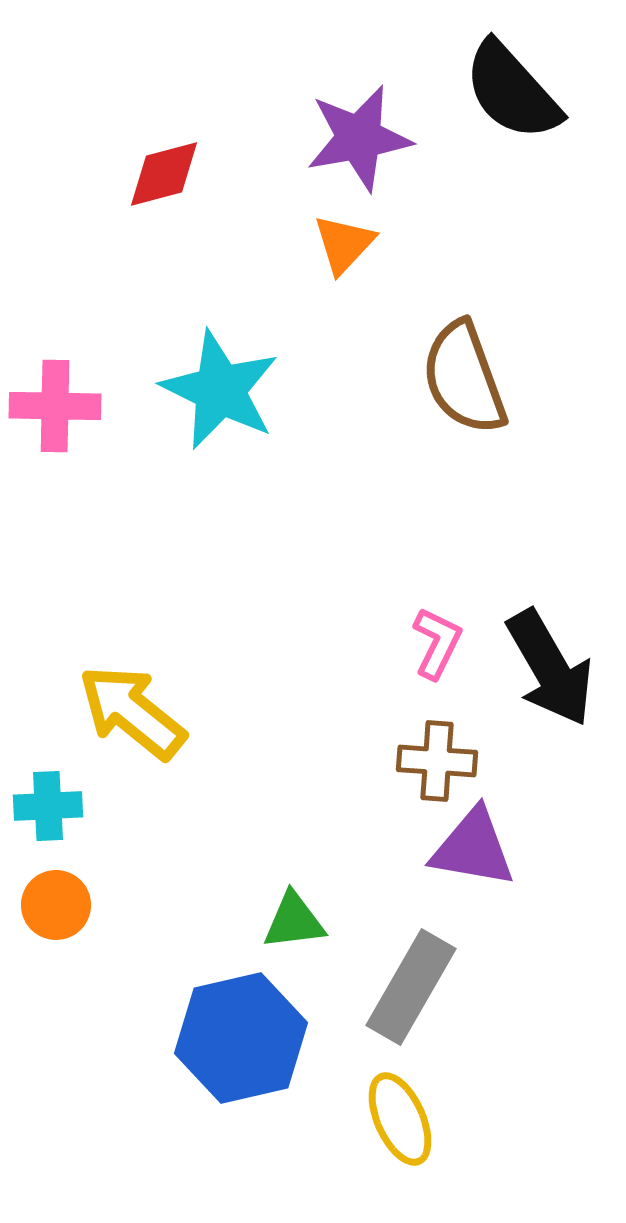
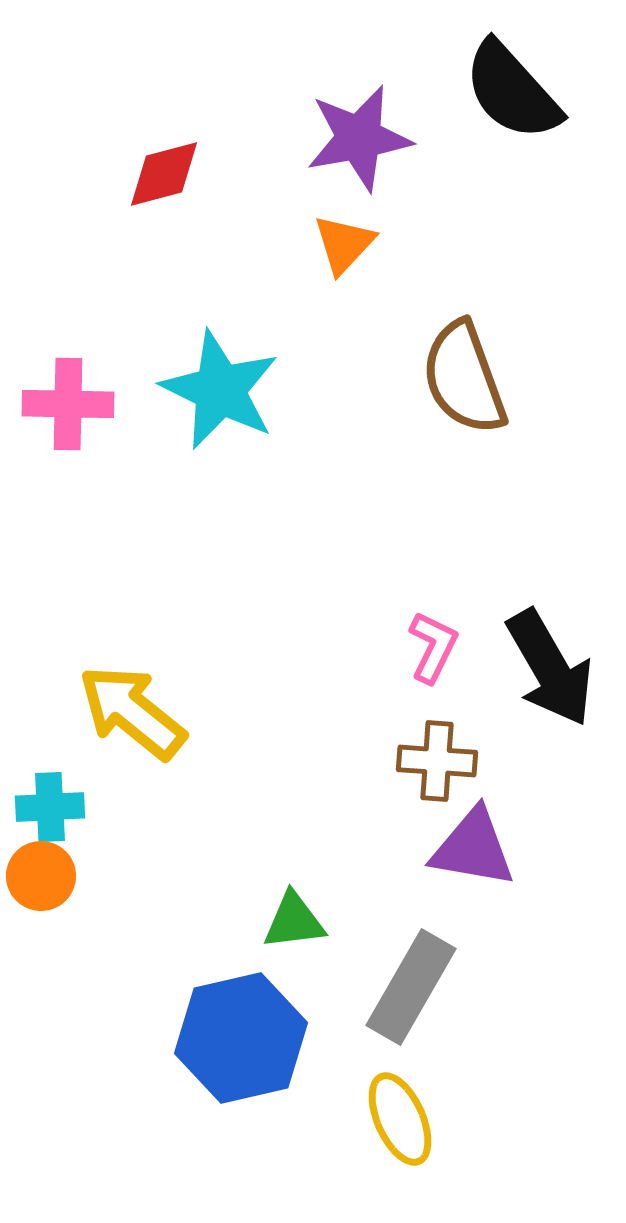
pink cross: moved 13 px right, 2 px up
pink L-shape: moved 4 px left, 4 px down
cyan cross: moved 2 px right, 1 px down
orange circle: moved 15 px left, 29 px up
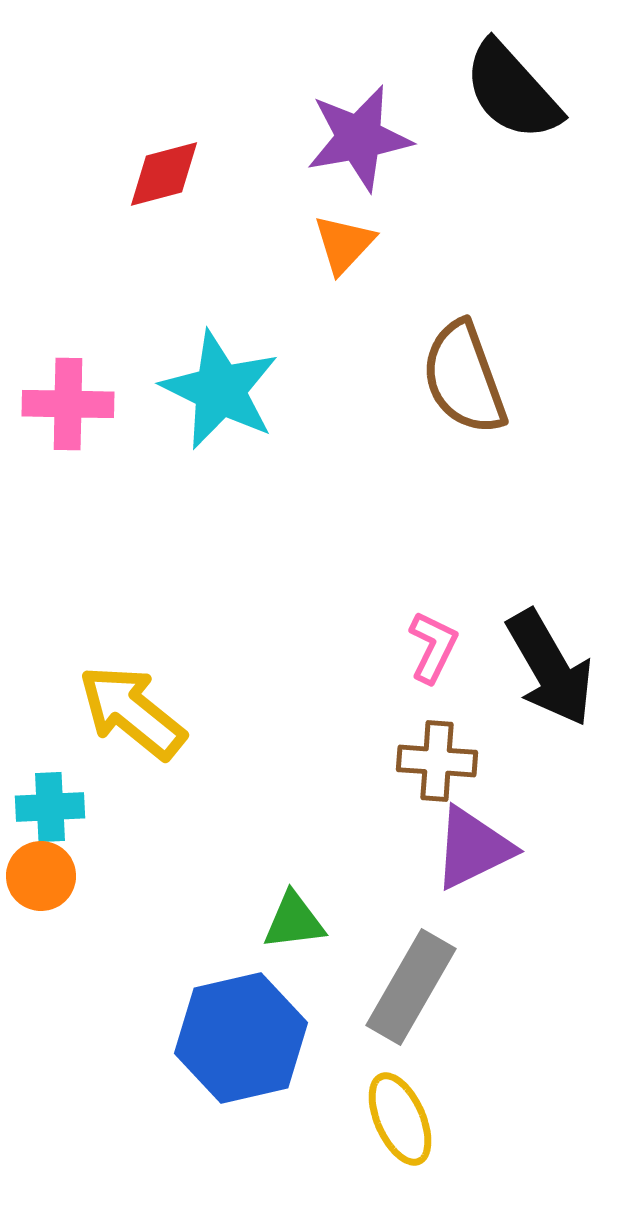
purple triangle: rotated 36 degrees counterclockwise
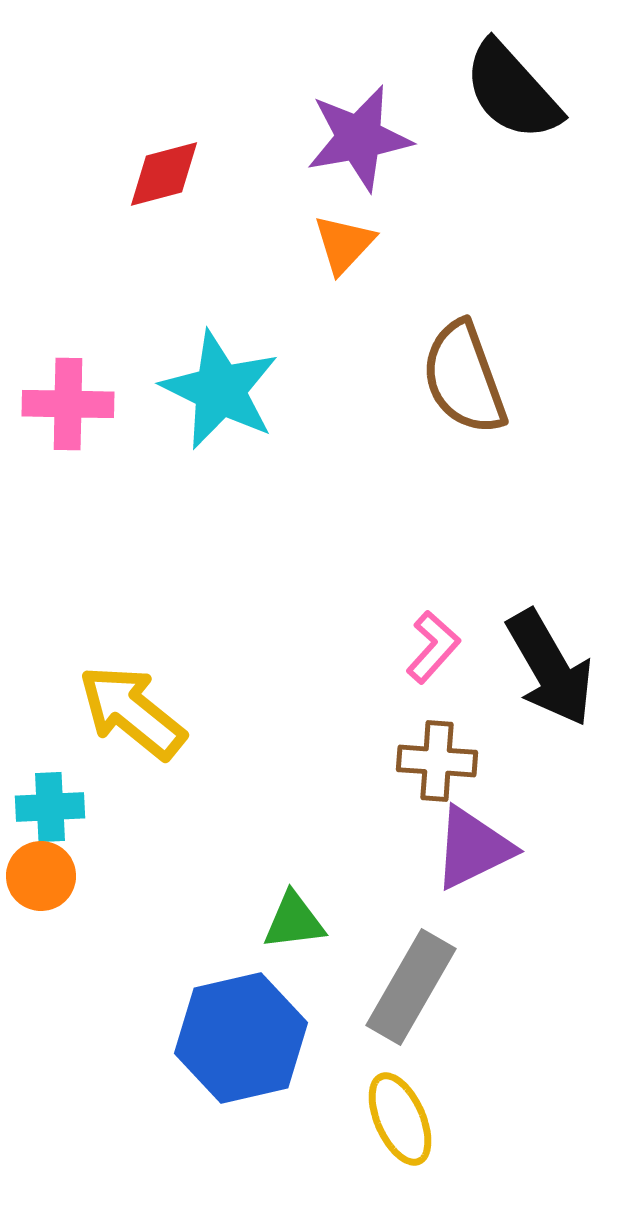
pink L-shape: rotated 16 degrees clockwise
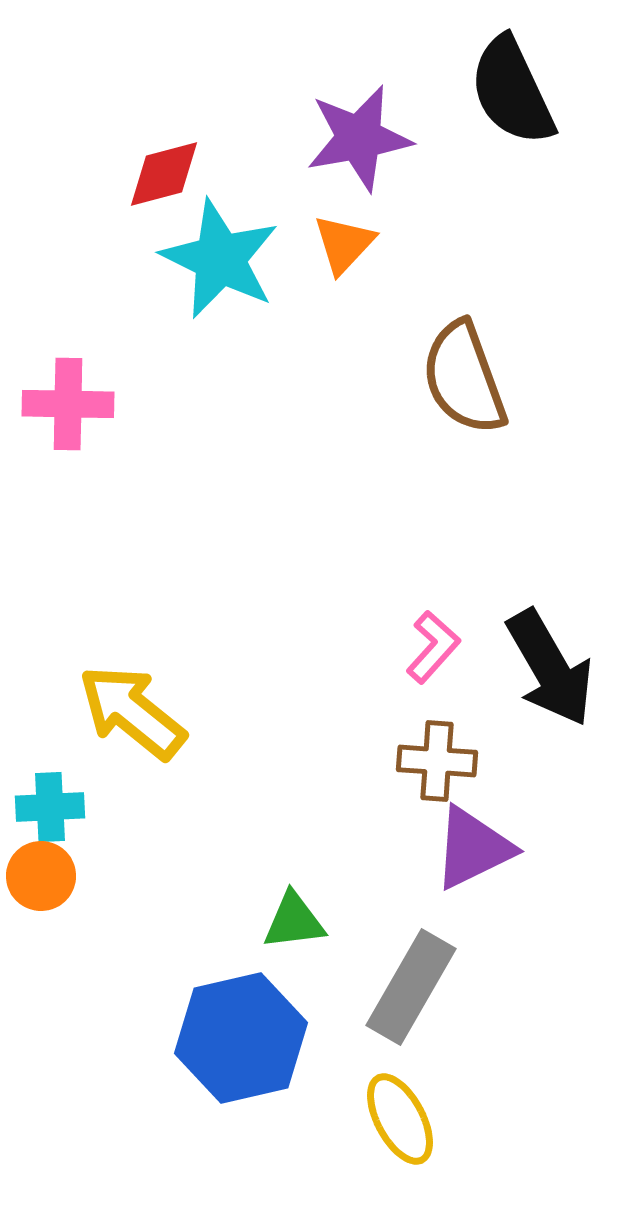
black semicircle: rotated 17 degrees clockwise
cyan star: moved 131 px up
yellow ellipse: rotated 4 degrees counterclockwise
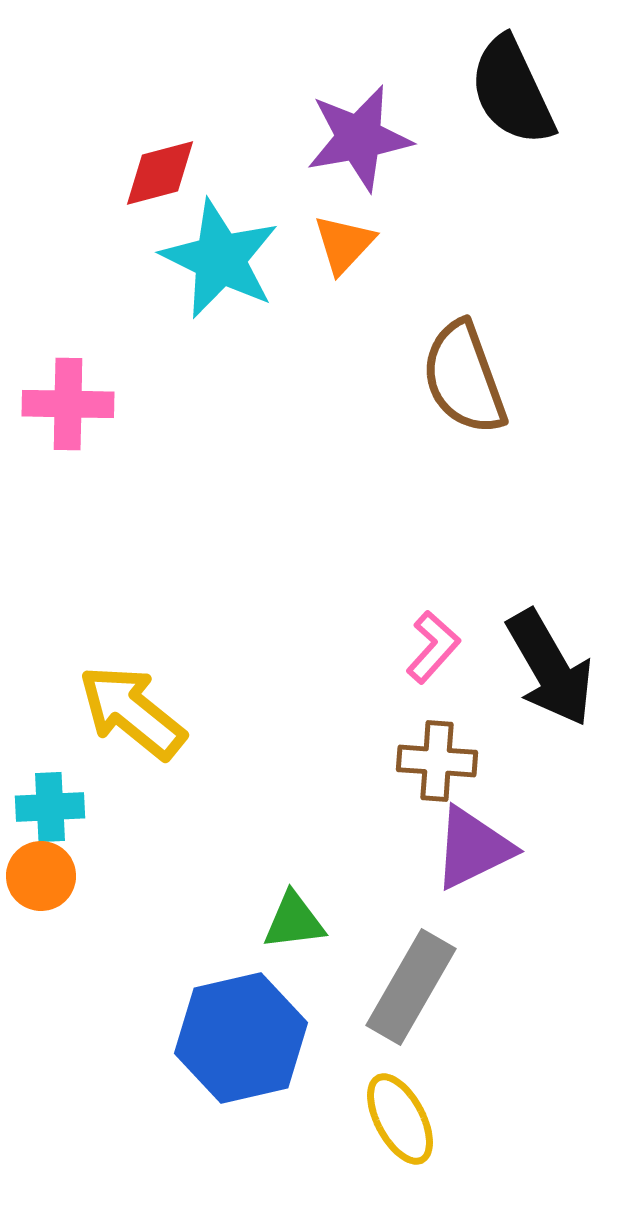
red diamond: moved 4 px left, 1 px up
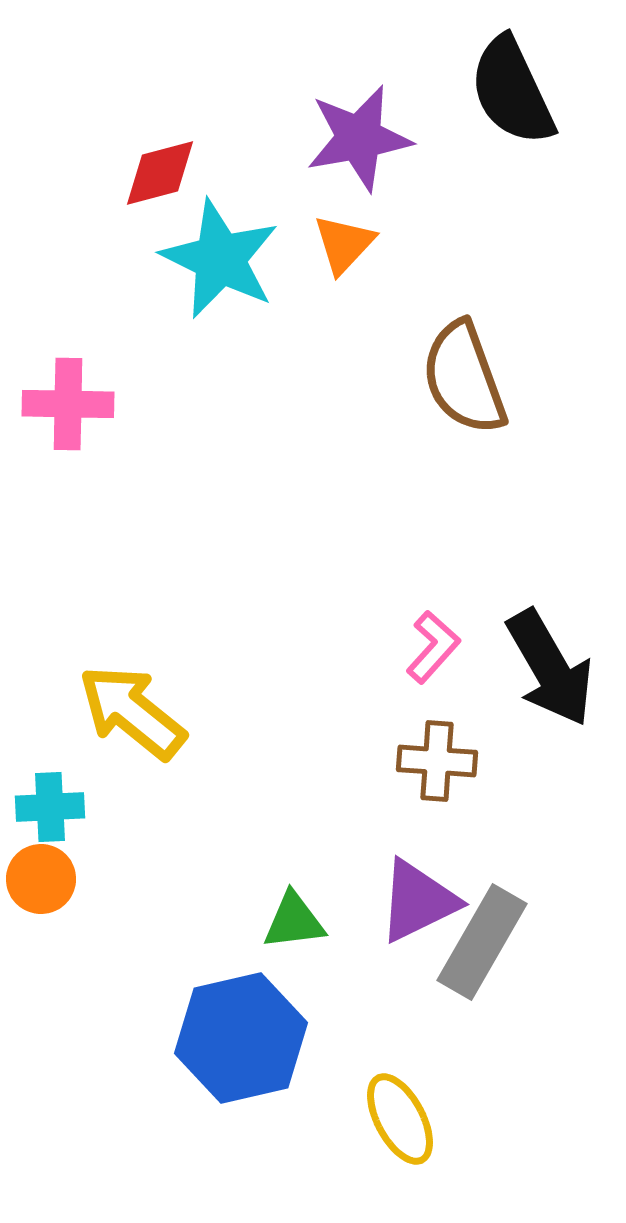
purple triangle: moved 55 px left, 53 px down
orange circle: moved 3 px down
gray rectangle: moved 71 px right, 45 px up
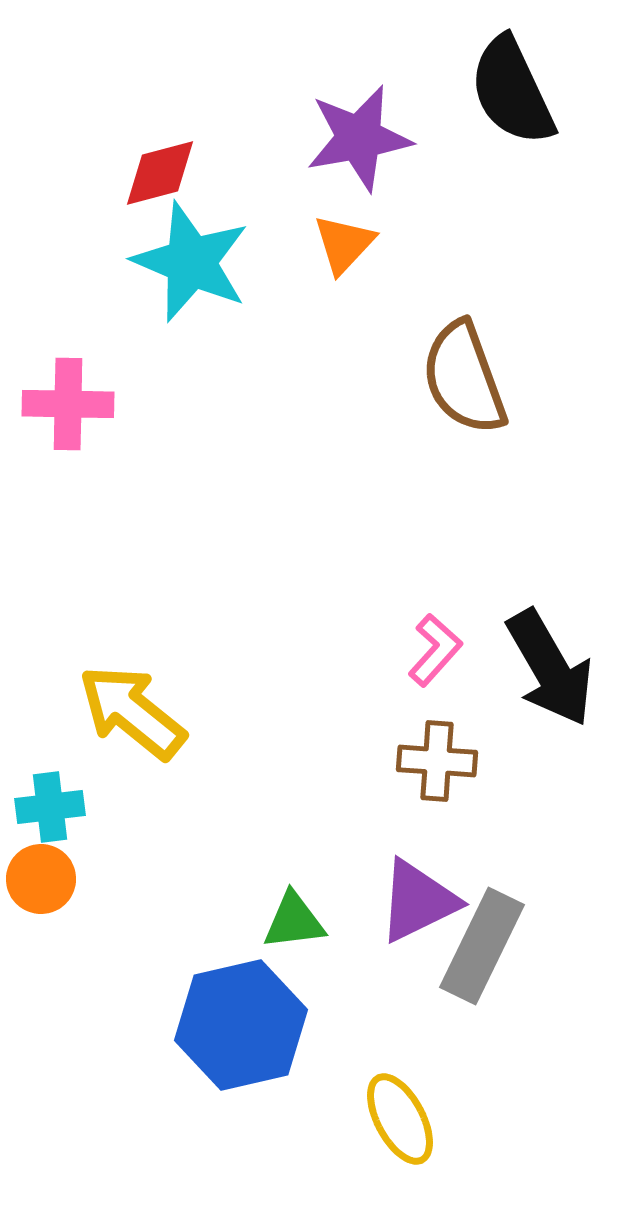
cyan star: moved 29 px left, 3 px down; rotated 3 degrees counterclockwise
pink L-shape: moved 2 px right, 3 px down
cyan cross: rotated 4 degrees counterclockwise
gray rectangle: moved 4 px down; rotated 4 degrees counterclockwise
blue hexagon: moved 13 px up
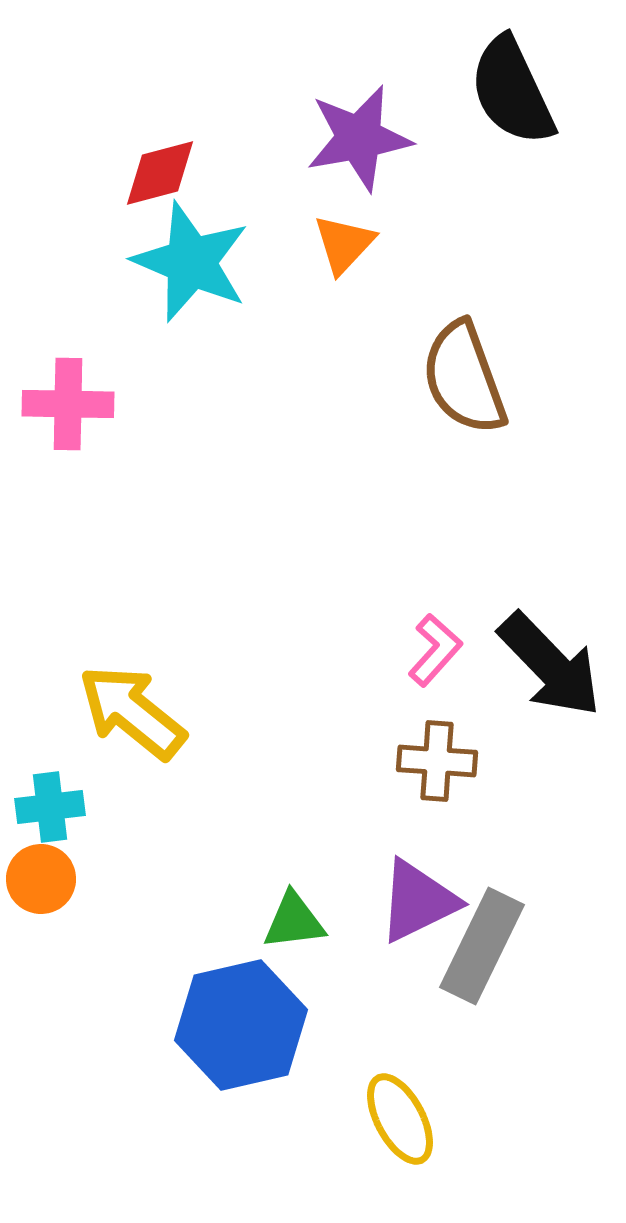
black arrow: moved 3 px up; rotated 14 degrees counterclockwise
